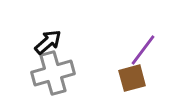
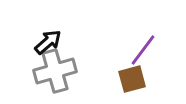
gray cross: moved 2 px right, 2 px up
brown square: moved 1 px down
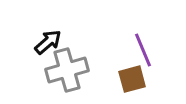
purple line: rotated 60 degrees counterclockwise
gray cross: moved 12 px right, 1 px up
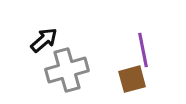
black arrow: moved 4 px left, 2 px up
purple line: rotated 12 degrees clockwise
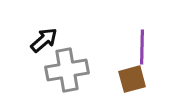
purple line: moved 1 px left, 3 px up; rotated 12 degrees clockwise
gray cross: rotated 6 degrees clockwise
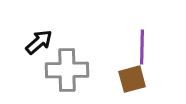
black arrow: moved 5 px left, 2 px down
gray cross: rotated 9 degrees clockwise
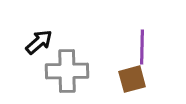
gray cross: moved 1 px down
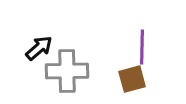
black arrow: moved 6 px down
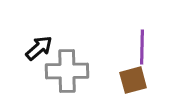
brown square: moved 1 px right, 1 px down
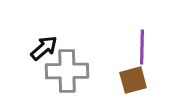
black arrow: moved 5 px right
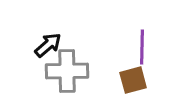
black arrow: moved 4 px right, 3 px up
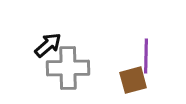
purple line: moved 4 px right, 9 px down
gray cross: moved 1 px right, 3 px up
